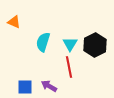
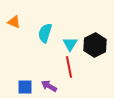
cyan semicircle: moved 2 px right, 9 px up
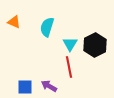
cyan semicircle: moved 2 px right, 6 px up
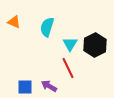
red line: moved 1 px left, 1 px down; rotated 15 degrees counterclockwise
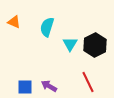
red line: moved 20 px right, 14 px down
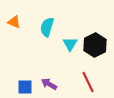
purple arrow: moved 2 px up
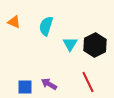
cyan semicircle: moved 1 px left, 1 px up
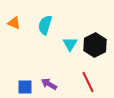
orange triangle: moved 1 px down
cyan semicircle: moved 1 px left, 1 px up
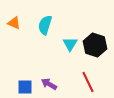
black hexagon: rotated 15 degrees counterclockwise
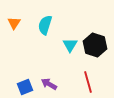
orange triangle: rotated 40 degrees clockwise
cyan triangle: moved 1 px down
red line: rotated 10 degrees clockwise
blue square: rotated 21 degrees counterclockwise
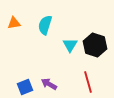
orange triangle: rotated 48 degrees clockwise
